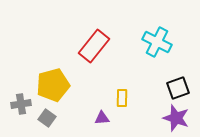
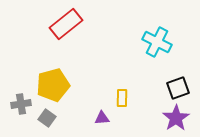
red rectangle: moved 28 px left, 22 px up; rotated 12 degrees clockwise
purple star: rotated 20 degrees clockwise
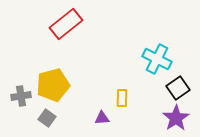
cyan cross: moved 17 px down
black square: rotated 15 degrees counterclockwise
gray cross: moved 8 px up
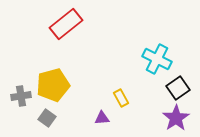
yellow rectangle: moved 1 px left; rotated 30 degrees counterclockwise
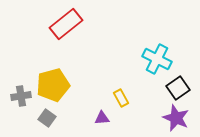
purple star: rotated 16 degrees counterclockwise
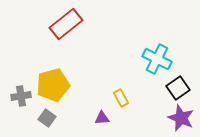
purple star: moved 5 px right
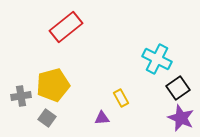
red rectangle: moved 3 px down
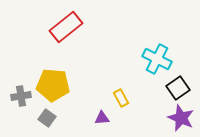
yellow pentagon: rotated 20 degrees clockwise
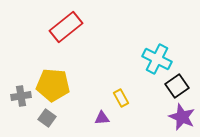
black square: moved 1 px left, 2 px up
purple star: moved 1 px right, 1 px up
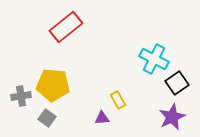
cyan cross: moved 3 px left
black square: moved 3 px up
yellow rectangle: moved 3 px left, 2 px down
purple star: moved 10 px left; rotated 24 degrees clockwise
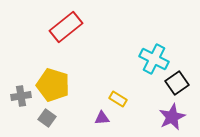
yellow pentagon: rotated 12 degrees clockwise
yellow rectangle: moved 1 px up; rotated 30 degrees counterclockwise
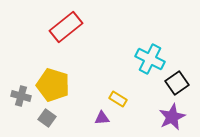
cyan cross: moved 4 px left
gray cross: rotated 24 degrees clockwise
